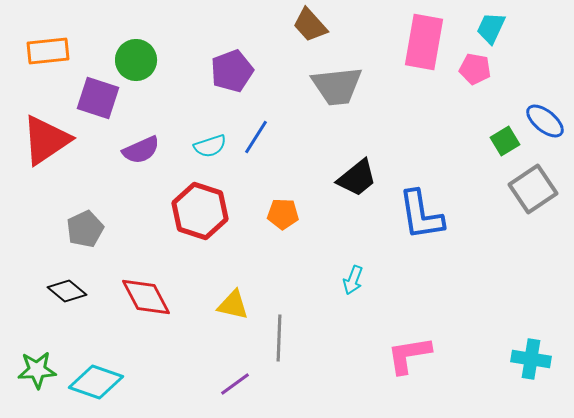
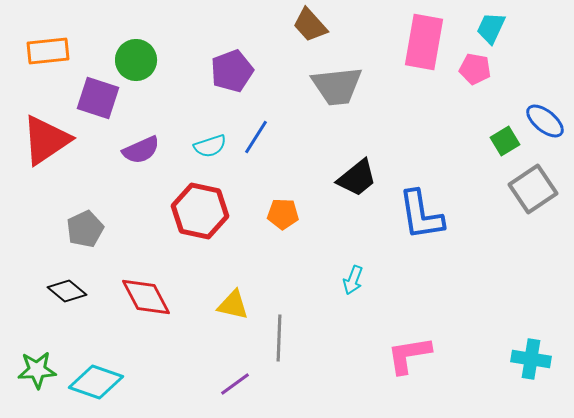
red hexagon: rotated 6 degrees counterclockwise
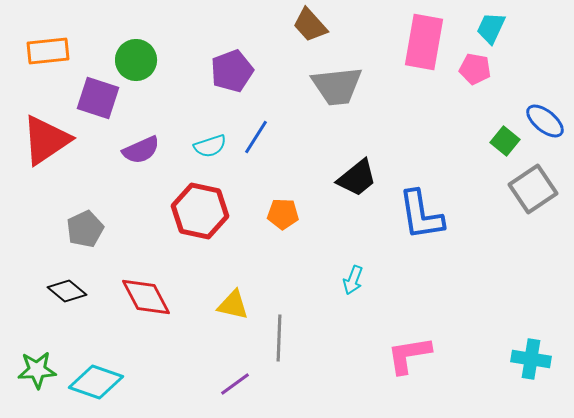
green square: rotated 20 degrees counterclockwise
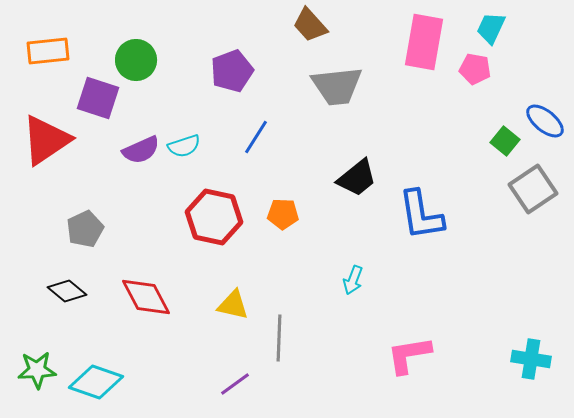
cyan semicircle: moved 26 px left
red hexagon: moved 14 px right, 6 px down
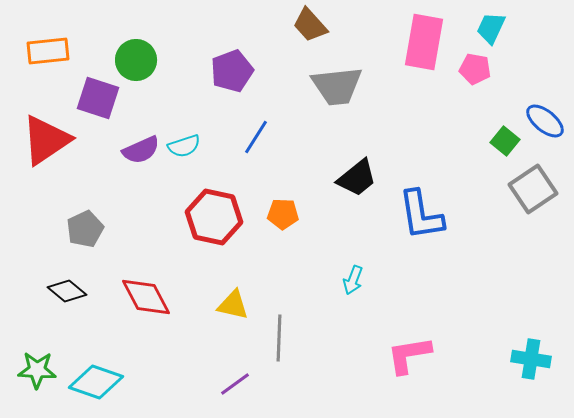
green star: rotated 6 degrees clockwise
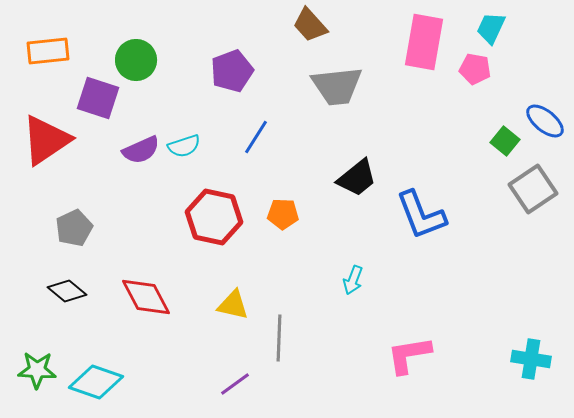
blue L-shape: rotated 12 degrees counterclockwise
gray pentagon: moved 11 px left, 1 px up
